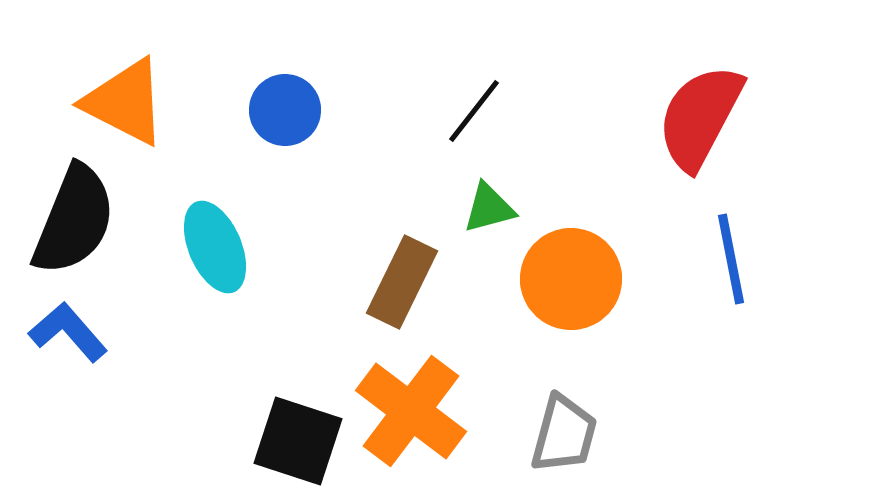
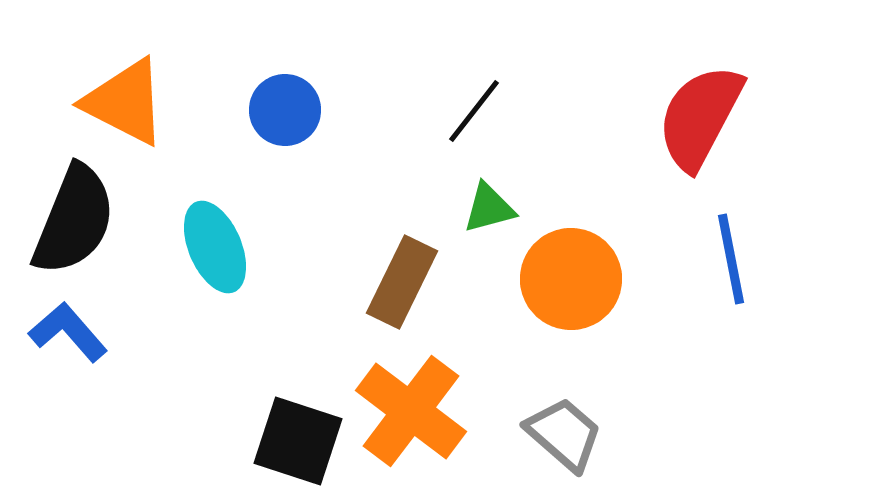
gray trapezoid: rotated 64 degrees counterclockwise
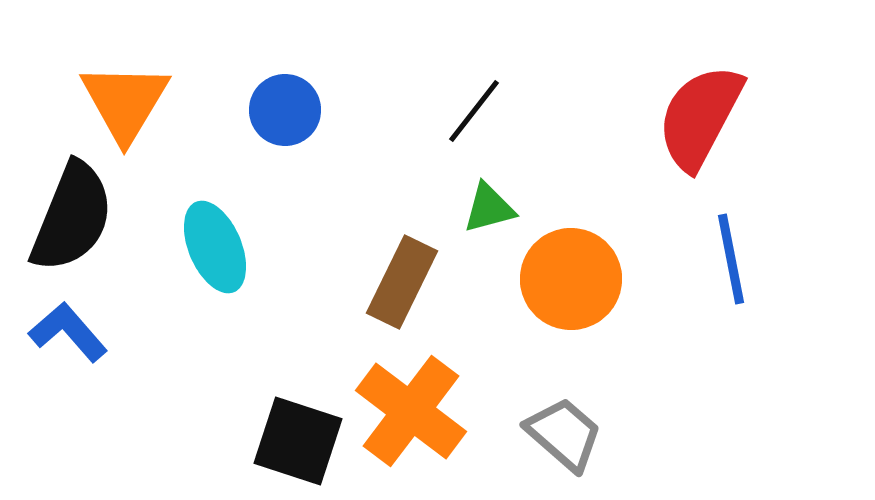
orange triangle: rotated 34 degrees clockwise
black semicircle: moved 2 px left, 3 px up
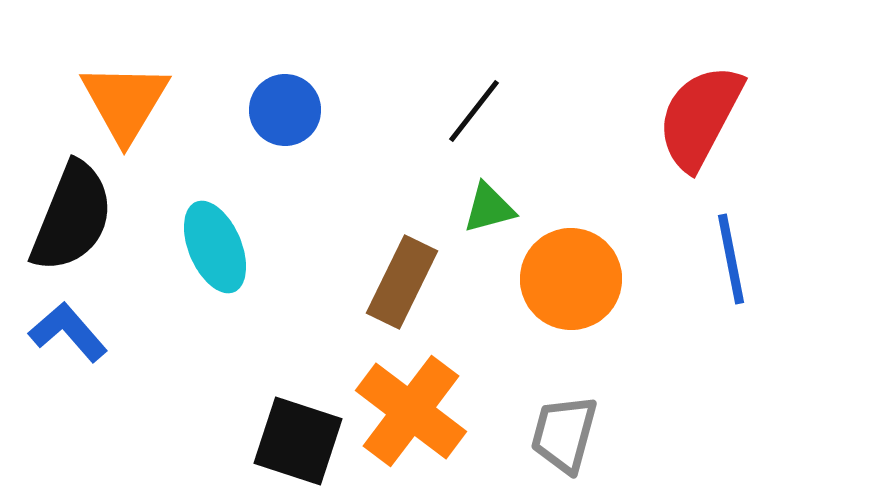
gray trapezoid: rotated 116 degrees counterclockwise
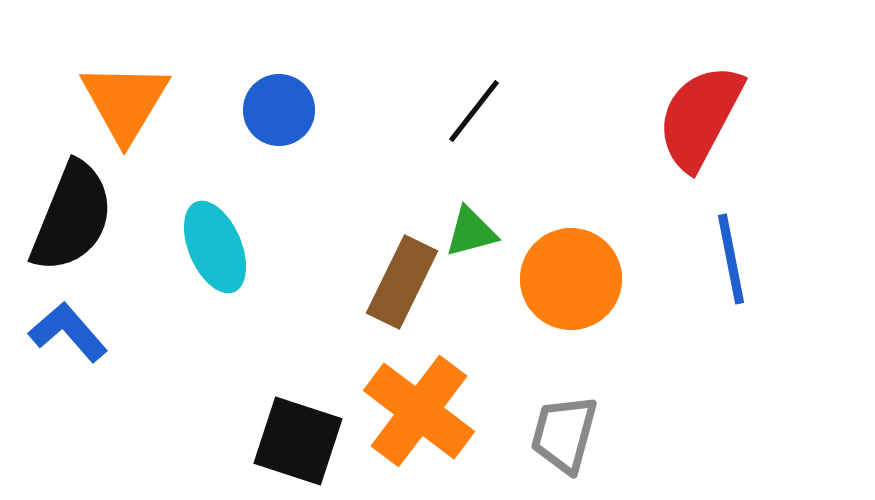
blue circle: moved 6 px left
green triangle: moved 18 px left, 24 px down
orange cross: moved 8 px right
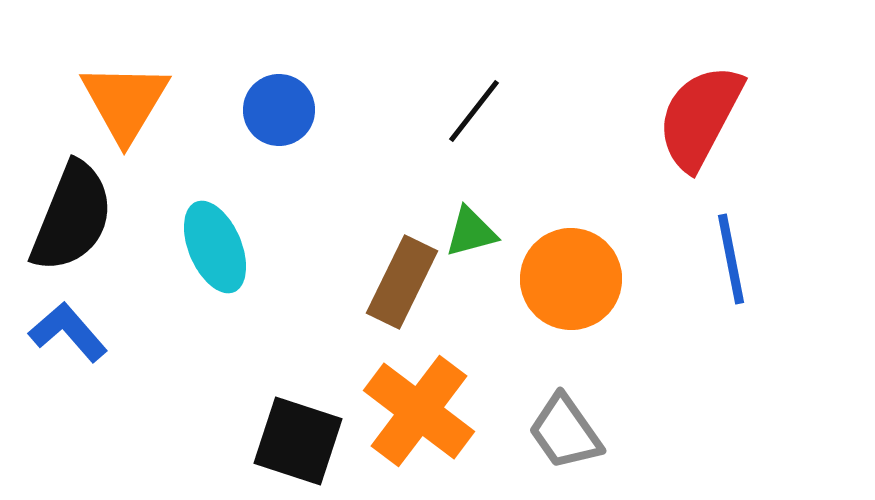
gray trapezoid: moved 1 px right, 2 px up; rotated 50 degrees counterclockwise
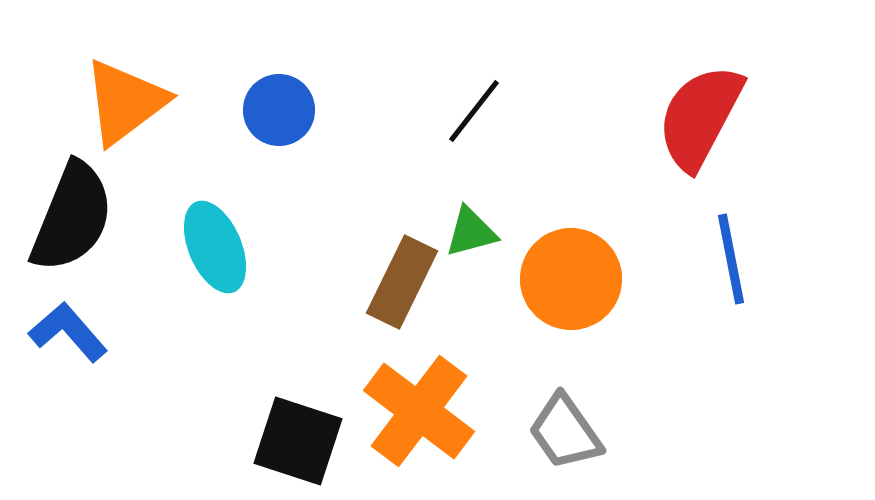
orange triangle: rotated 22 degrees clockwise
